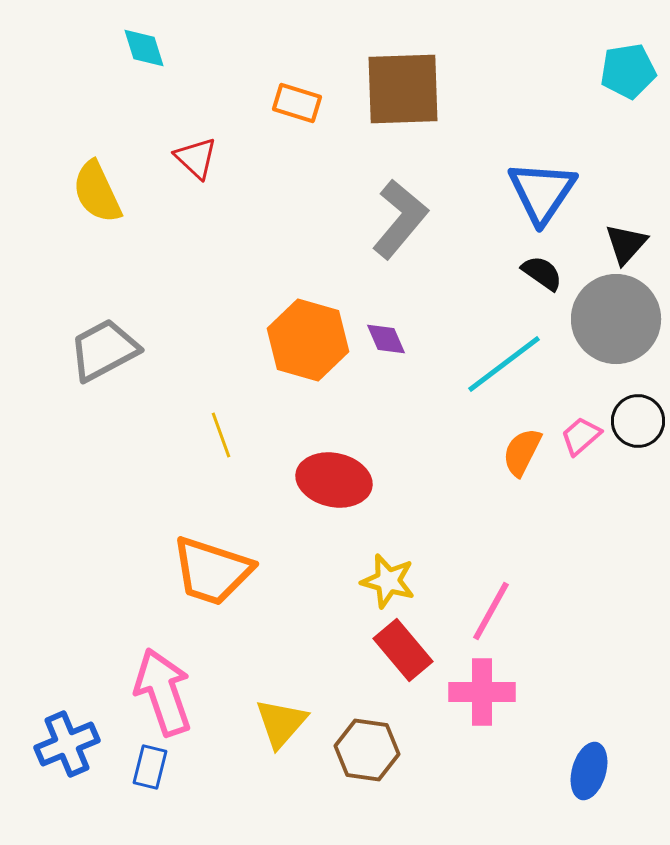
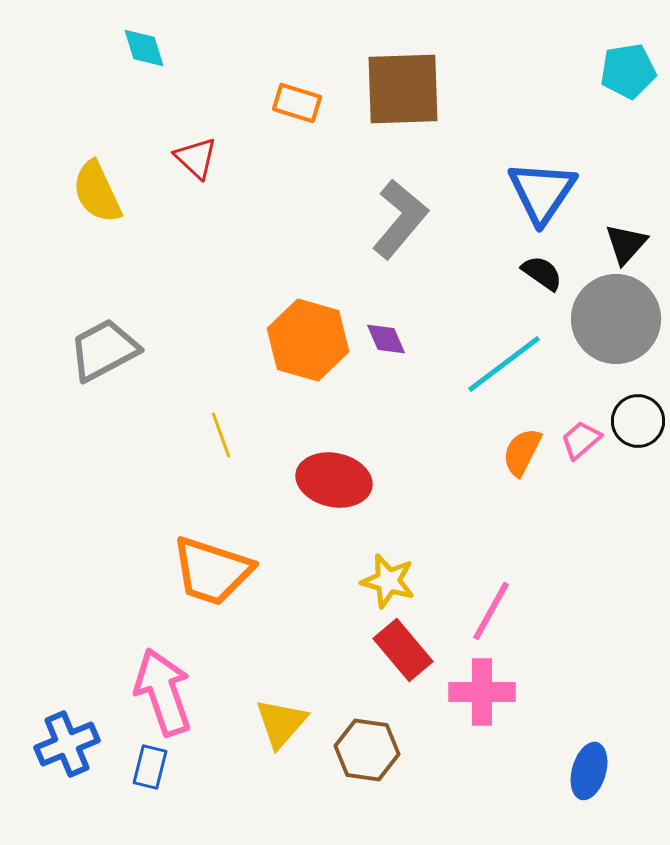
pink trapezoid: moved 4 px down
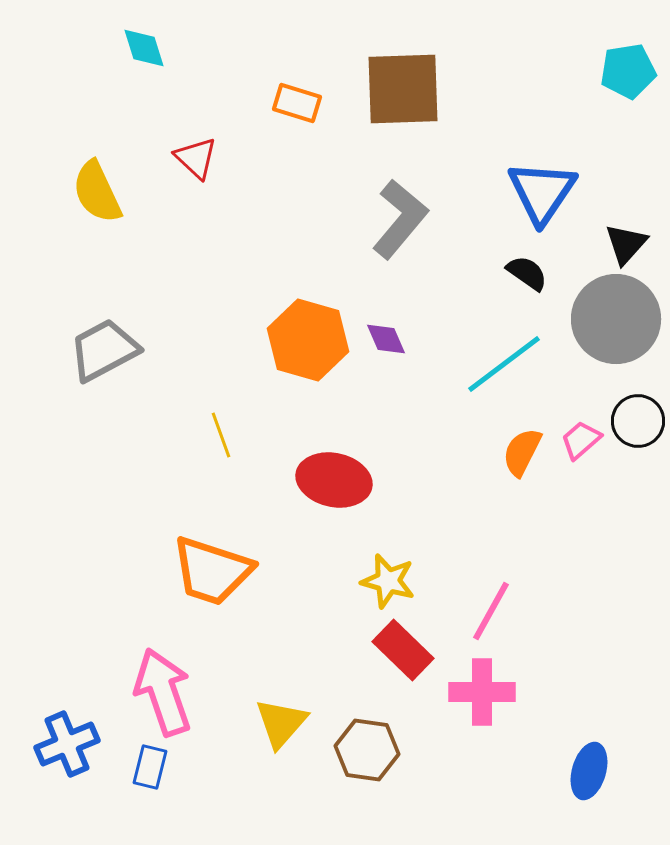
black semicircle: moved 15 px left
red rectangle: rotated 6 degrees counterclockwise
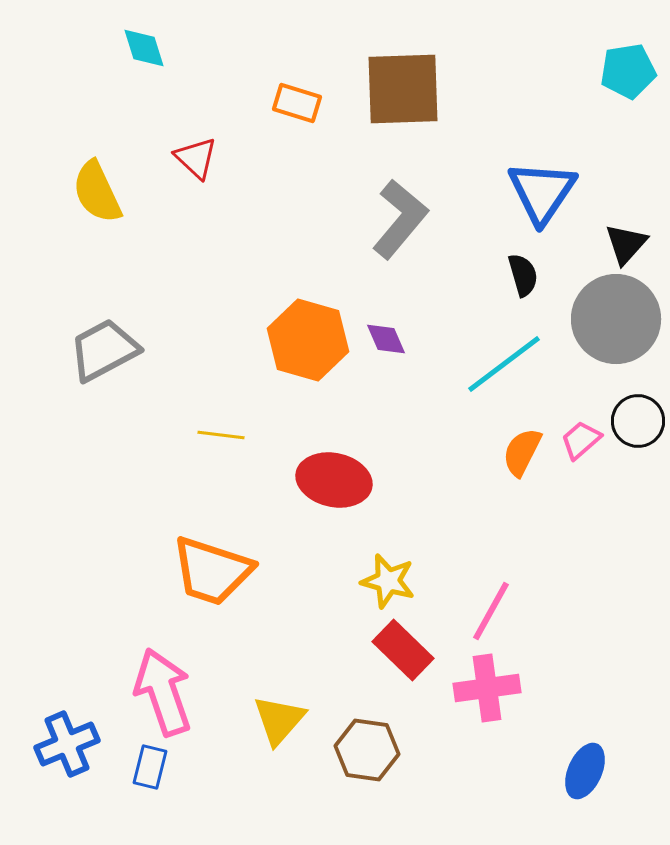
black semicircle: moved 4 px left, 2 px down; rotated 39 degrees clockwise
yellow line: rotated 63 degrees counterclockwise
pink cross: moved 5 px right, 4 px up; rotated 8 degrees counterclockwise
yellow triangle: moved 2 px left, 3 px up
blue ellipse: moved 4 px left; rotated 8 degrees clockwise
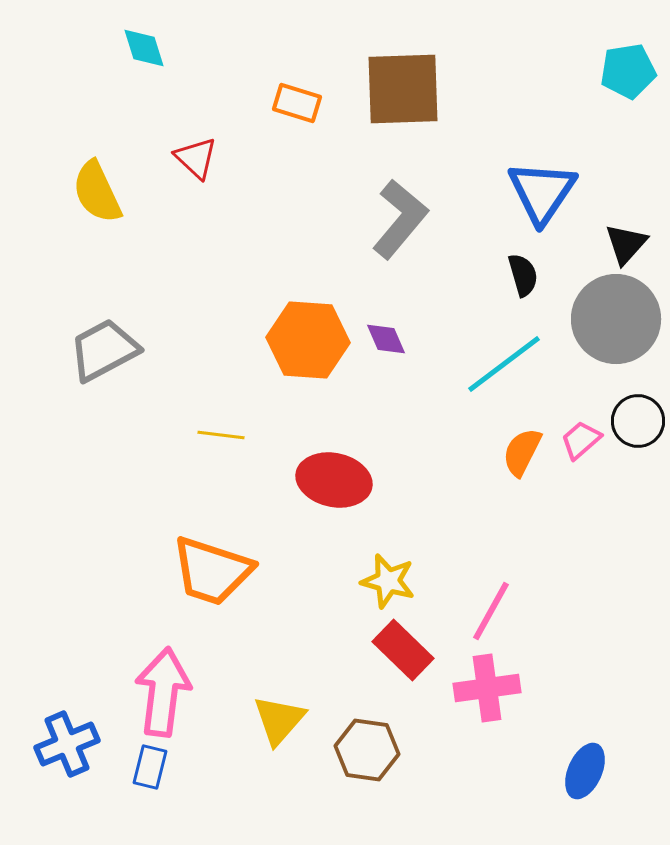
orange hexagon: rotated 12 degrees counterclockwise
pink arrow: rotated 26 degrees clockwise
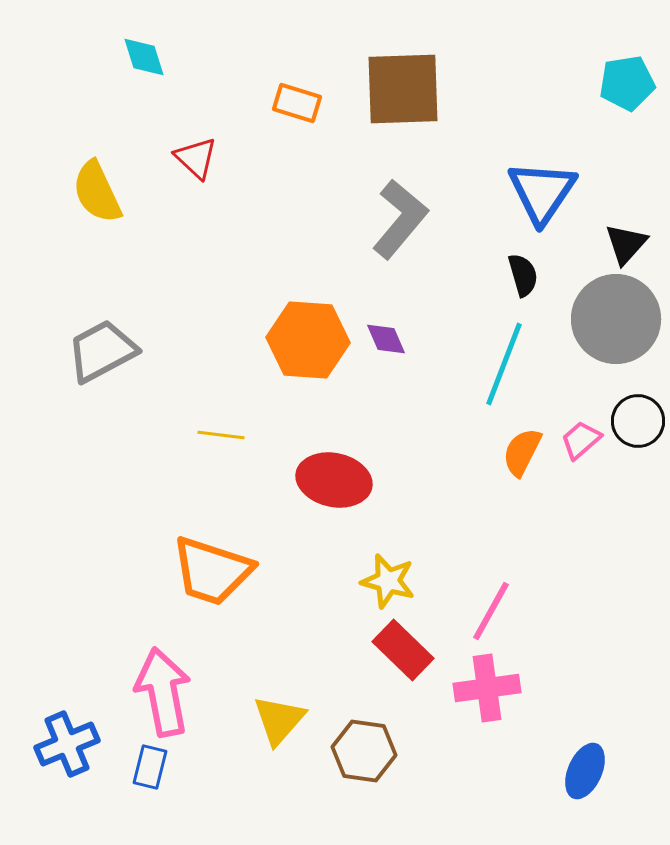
cyan diamond: moved 9 px down
cyan pentagon: moved 1 px left, 12 px down
gray trapezoid: moved 2 px left, 1 px down
cyan line: rotated 32 degrees counterclockwise
pink arrow: rotated 18 degrees counterclockwise
brown hexagon: moved 3 px left, 1 px down
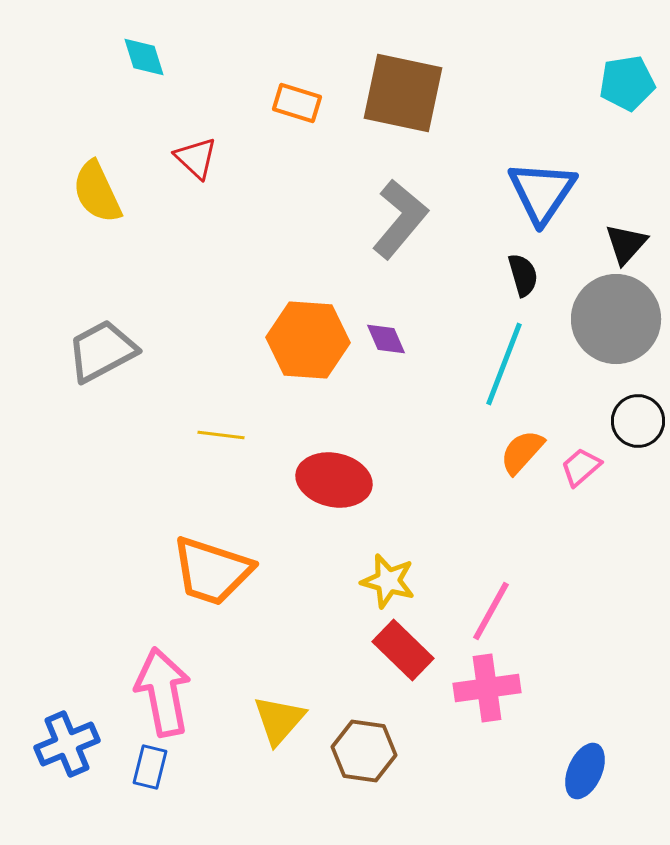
brown square: moved 4 px down; rotated 14 degrees clockwise
pink trapezoid: moved 27 px down
orange semicircle: rotated 15 degrees clockwise
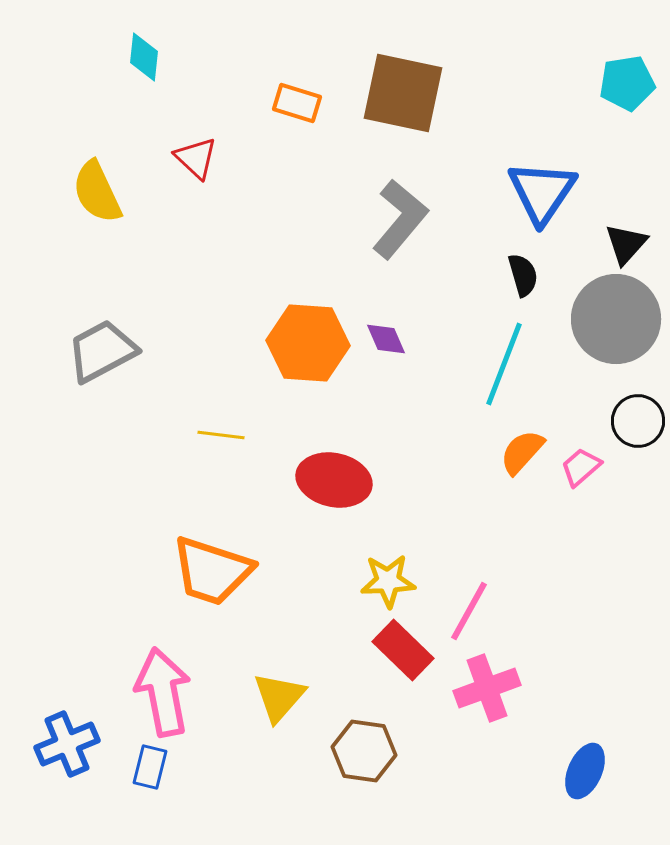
cyan diamond: rotated 24 degrees clockwise
orange hexagon: moved 3 px down
yellow star: rotated 18 degrees counterclockwise
pink line: moved 22 px left
pink cross: rotated 12 degrees counterclockwise
yellow triangle: moved 23 px up
